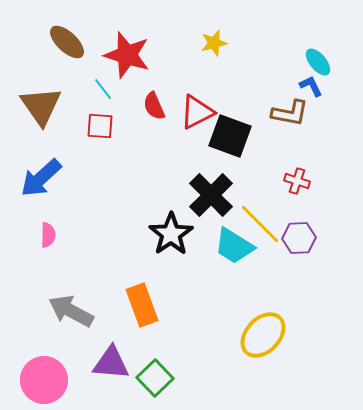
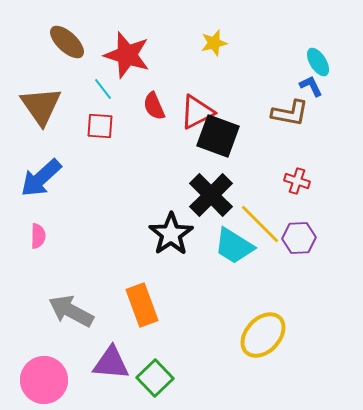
cyan ellipse: rotated 8 degrees clockwise
black square: moved 12 px left
pink semicircle: moved 10 px left, 1 px down
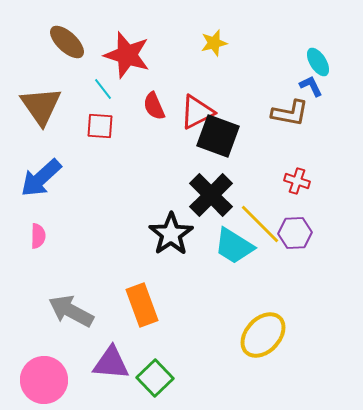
purple hexagon: moved 4 px left, 5 px up
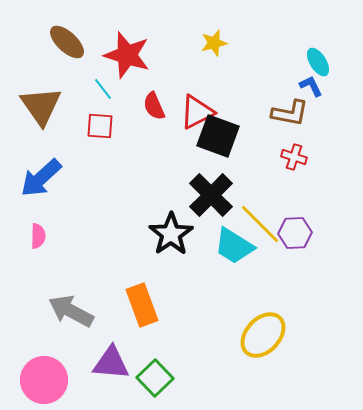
red cross: moved 3 px left, 24 px up
